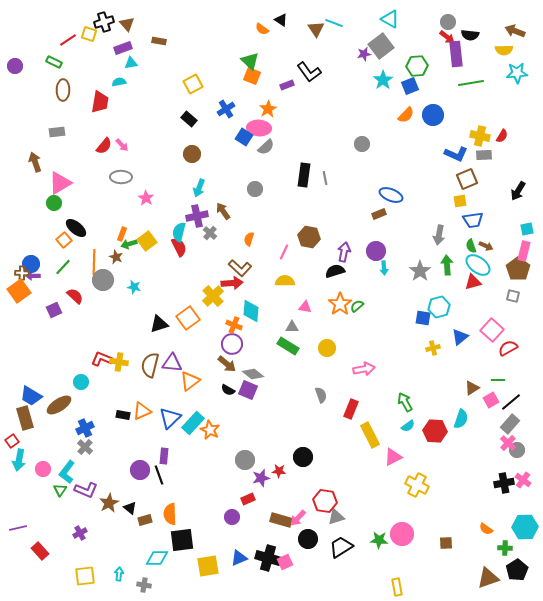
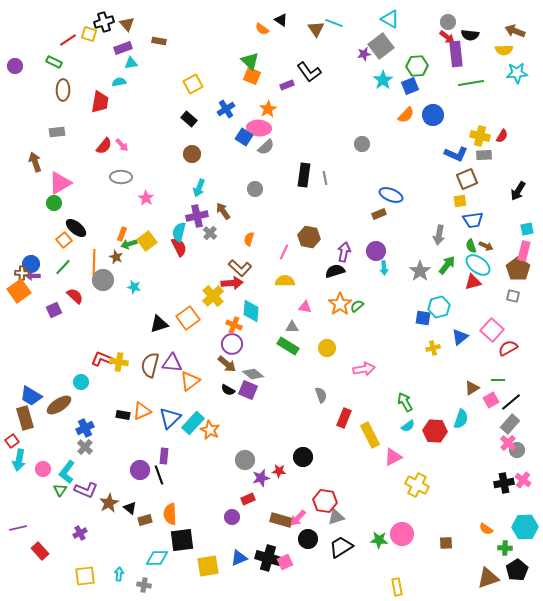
green arrow at (447, 265): rotated 42 degrees clockwise
red rectangle at (351, 409): moved 7 px left, 9 px down
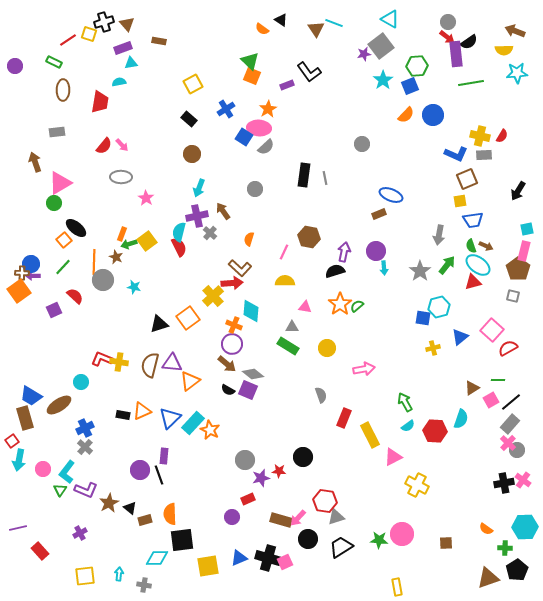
black semicircle at (470, 35): moved 1 px left, 7 px down; rotated 42 degrees counterclockwise
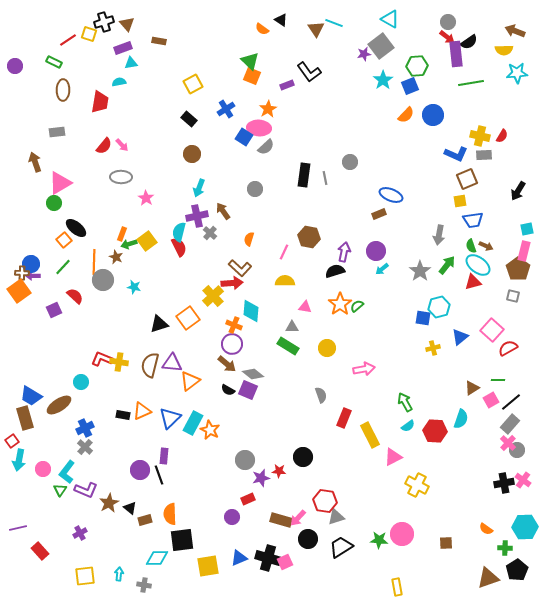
gray circle at (362, 144): moved 12 px left, 18 px down
cyan arrow at (384, 268): moved 2 px left, 1 px down; rotated 56 degrees clockwise
cyan rectangle at (193, 423): rotated 15 degrees counterclockwise
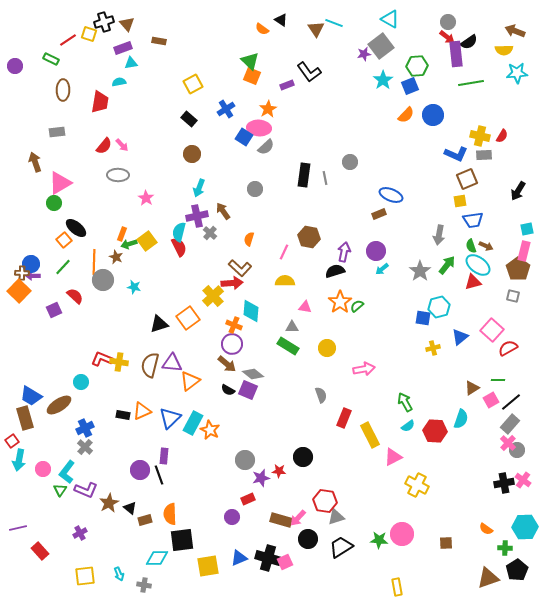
green rectangle at (54, 62): moved 3 px left, 3 px up
gray ellipse at (121, 177): moved 3 px left, 2 px up
orange square at (19, 291): rotated 10 degrees counterclockwise
orange star at (340, 304): moved 2 px up
cyan arrow at (119, 574): rotated 152 degrees clockwise
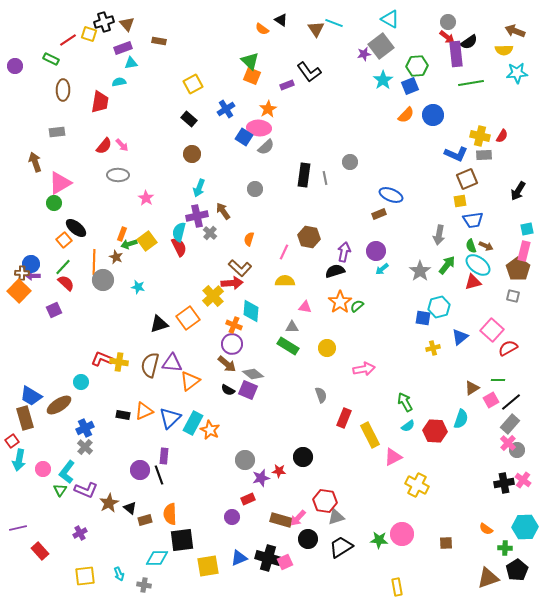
cyan star at (134, 287): moved 4 px right
red semicircle at (75, 296): moved 9 px left, 13 px up
orange triangle at (142, 411): moved 2 px right
